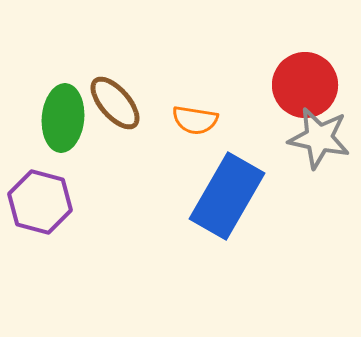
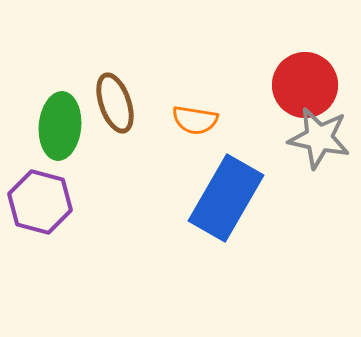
brown ellipse: rotated 22 degrees clockwise
green ellipse: moved 3 px left, 8 px down
blue rectangle: moved 1 px left, 2 px down
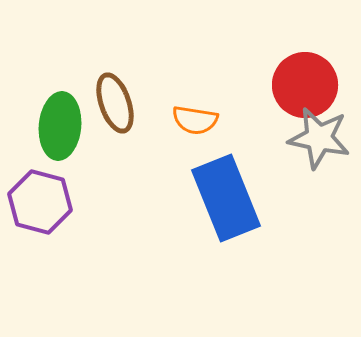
blue rectangle: rotated 52 degrees counterclockwise
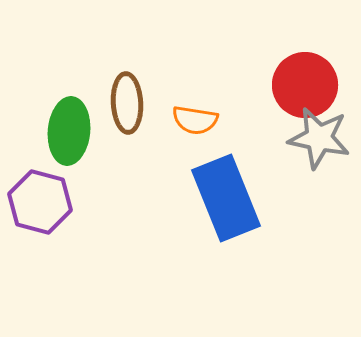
brown ellipse: moved 12 px right; rotated 16 degrees clockwise
green ellipse: moved 9 px right, 5 px down
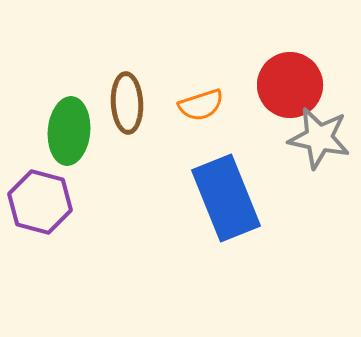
red circle: moved 15 px left
orange semicircle: moved 6 px right, 15 px up; rotated 27 degrees counterclockwise
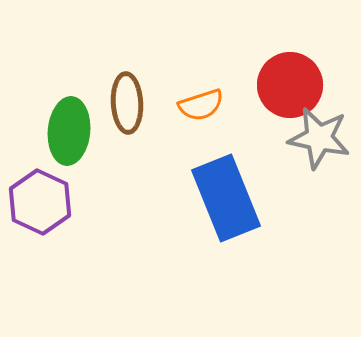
purple hexagon: rotated 10 degrees clockwise
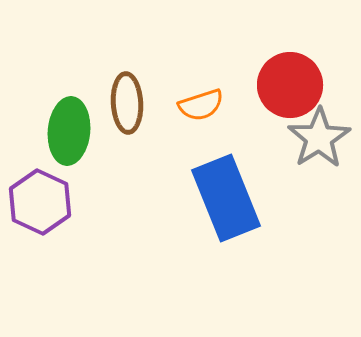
gray star: rotated 28 degrees clockwise
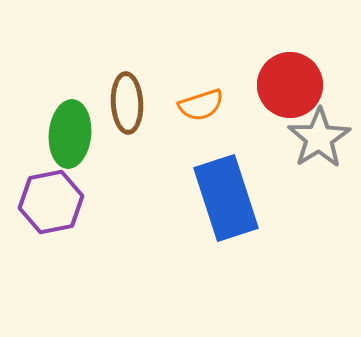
green ellipse: moved 1 px right, 3 px down
blue rectangle: rotated 4 degrees clockwise
purple hexagon: moved 11 px right; rotated 24 degrees clockwise
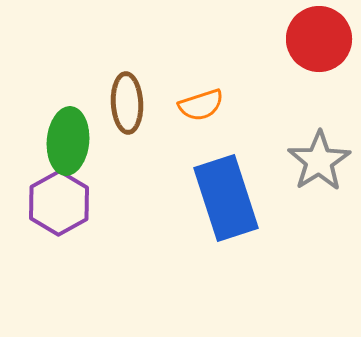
red circle: moved 29 px right, 46 px up
green ellipse: moved 2 px left, 7 px down
gray star: moved 23 px down
purple hexagon: moved 8 px right, 1 px down; rotated 18 degrees counterclockwise
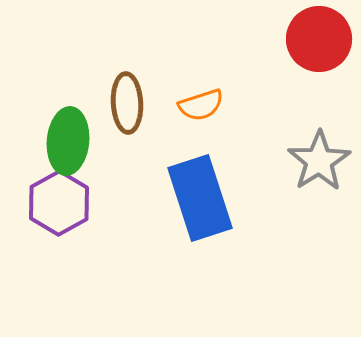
blue rectangle: moved 26 px left
